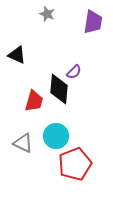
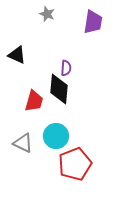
purple semicircle: moved 8 px left, 4 px up; rotated 42 degrees counterclockwise
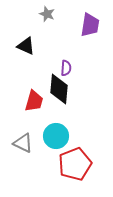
purple trapezoid: moved 3 px left, 3 px down
black triangle: moved 9 px right, 9 px up
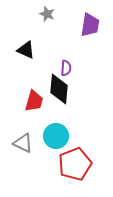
black triangle: moved 4 px down
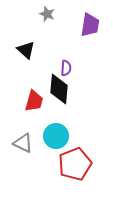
black triangle: rotated 18 degrees clockwise
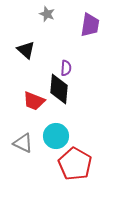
red trapezoid: rotated 95 degrees clockwise
red pentagon: rotated 20 degrees counterclockwise
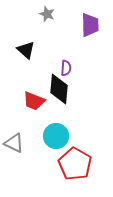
purple trapezoid: rotated 10 degrees counterclockwise
gray triangle: moved 9 px left
